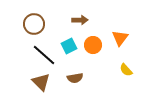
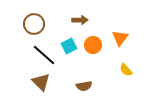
brown semicircle: moved 9 px right, 8 px down
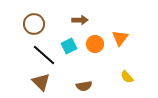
orange circle: moved 2 px right, 1 px up
yellow semicircle: moved 1 px right, 7 px down
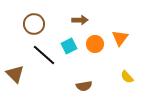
brown triangle: moved 26 px left, 8 px up
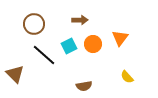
orange circle: moved 2 px left
